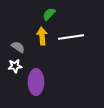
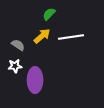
yellow arrow: rotated 54 degrees clockwise
gray semicircle: moved 2 px up
purple ellipse: moved 1 px left, 2 px up
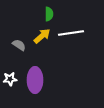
green semicircle: rotated 136 degrees clockwise
white line: moved 4 px up
gray semicircle: moved 1 px right
white star: moved 5 px left, 13 px down
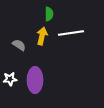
yellow arrow: rotated 36 degrees counterclockwise
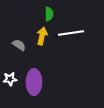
purple ellipse: moved 1 px left, 2 px down
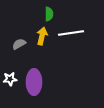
gray semicircle: moved 1 px up; rotated 64 degrees counterclockwise
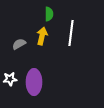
white line: rotated 75 degrees counterclockwise
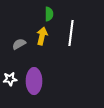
purple ellipse: moved 1 px up
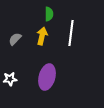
gray semicircle: moved 4 px left, 5 px up; rotated 16 degrees counterclockwise
purple ellipse: moved 13 px right, 4 px up; rotated 15 degrees clockwise
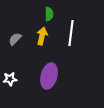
purple ellipse: moved 2 px right, 1 px up
